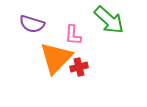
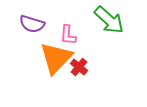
pink L-shape: moved 5 px left
red cross: rotated 36 degrees counterclockwise
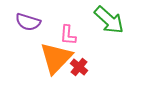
purple semicircle: moved 4 px left, 2 px up
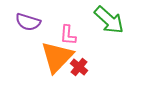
orange triangle: moved 1 px right, 1 px up
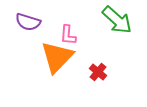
green arrow: moved 8 px right
red cross: moved 19 px right, 5 px down
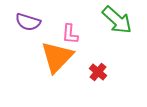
pink L-shape: moved 2 px right, 1 px up
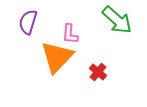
purple semicircle: rotated 90 degrees clockwise
